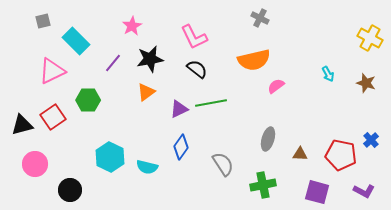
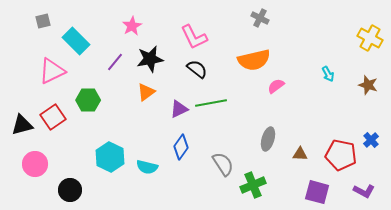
purple line: moved 2 px right, 1 px up
brown star: moved 2 px right, 2 px down
green cross: moved 10 px left; rotated 10 degrees counterclockwise
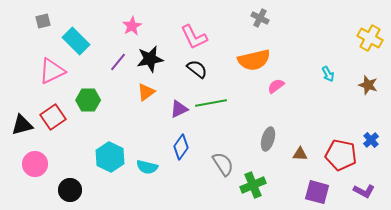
purple line: moved 3 px right
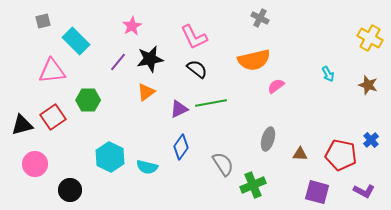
pink triangle: rotated 20 degrees clockwise
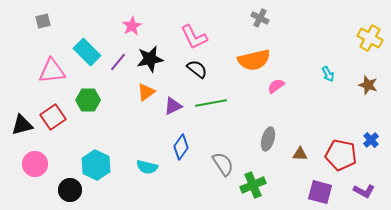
cyan rectangle: moved 11 px right, 11 px down
purple triangle: moved 6 px left, 3 px up
cyan hexagon: moved 14 px left, 8 px down
purple square: moved 3 px right
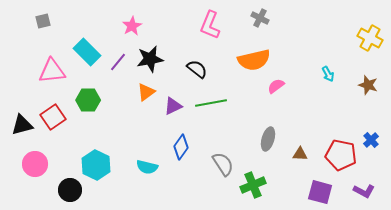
pink L-shape: moved 16 px right, 12 px up; rotated 48 degrees clockwise
